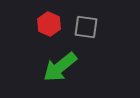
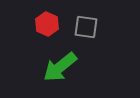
red hexagon: moved 2 px left
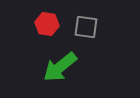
red hexagon: rotated 15 degrees counterclockwise
